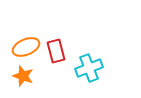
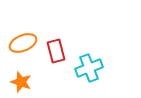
orange ellipse: moved 3 px left, 4 px up
orange star: moved 2 px left, 6 px down
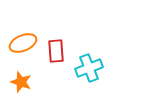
red rectangle: rotated 10 degrees clockwise
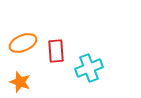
orange star: moved 1 px left
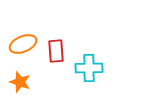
orange ellipse: moved 1 px down
cyan cross: rotated 20 degrees clockwise
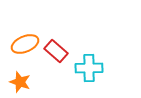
orange ellipse: moved 2 px right
red rectangle: rotated 45 degrees counterclockwise
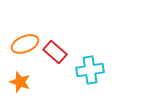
red rectangle: moved 1 px left, 1 px down
cyan cross: moved 1 px right, 2 px down; rotated 8 degrees counterclockwise
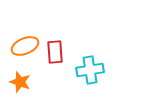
orange ellipse: moved 2 px down
red rectangle: rotated 45 degrees clockwise
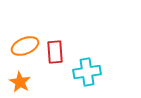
cyan cross: moved 3 px left, 2 px down
orange star: rotated 10 degrees clockwise
